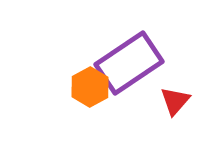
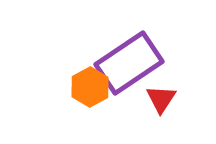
red triangle: moved 14 px left, 2 px up; rotated 8 degrees counterclockwise
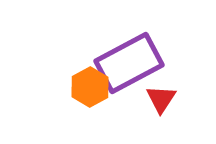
purple rectangle: rotated 6 degrees clockwise
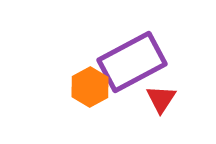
purple rectangle: moved 3 px right, 1 px up
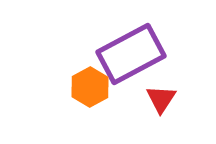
purple rectangle: moved 1 px left, 8 px up
